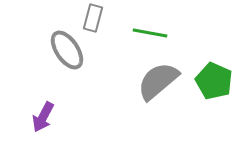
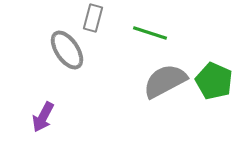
green line: rotated 8 degrees clockwise
gray semicircle: moved 7 px right; rotated 12 degrees clockwise
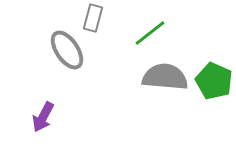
green line: rotated 56 degrees counterclockwise
gray semicircle: moved 4 px up; rotated 33 degrees clockwise
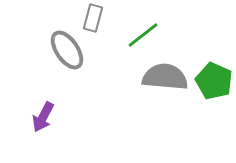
green line: moved 7 px left, 2 px down
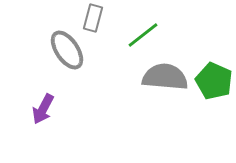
purple arrow: moved 8 px up
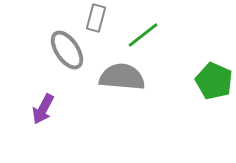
gray rectangle: moved 3 px right
gray semicircle: moved 43 px left
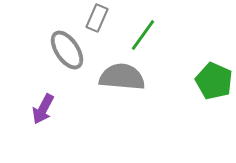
gray rectangle: moved 1 px right; rotated 8 degrees clockwise
green line: rotated 16 degrees counterclockwise
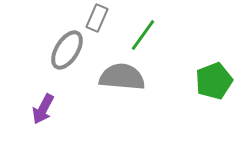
gray ellipse: rotated 66 degrees clockwise
green pentagon: rotated 27 degrees clockwise
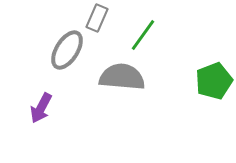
purple arrow: moved 2 px left, 1 px up
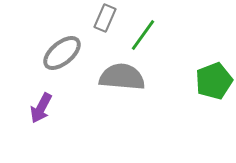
gray rectangle: moved 8 px right
gray ellipse: moved 5 px left, 3 px down; rotated 18 degrees clockwise
